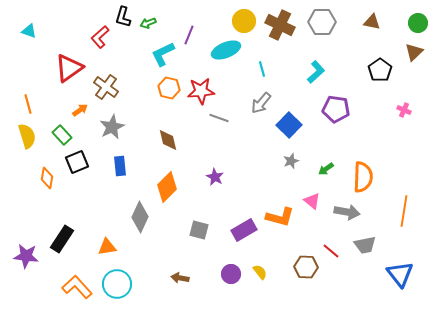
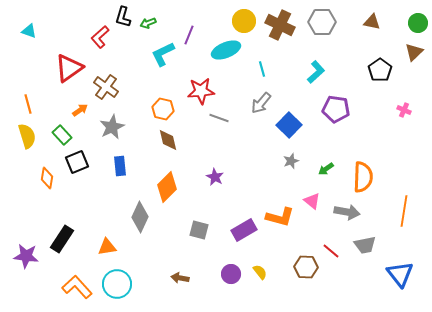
orange hexagon at (169, 88): moved 6 px left, 21 px down
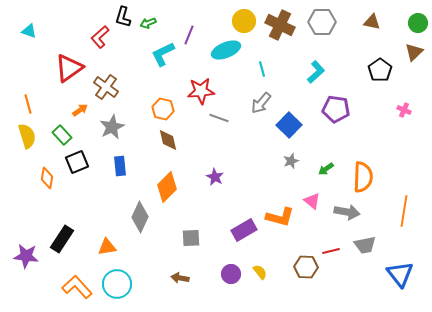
gray square at (199, 230): moved 8 px left, 8 px down; rotated 18 degrees counterclockwise
red line at (331, 251): rotated 54 degrees counterclockwise
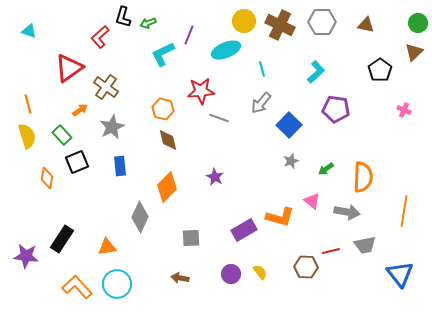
brown triangle at (372, 22): moved 6 px left, 3 px down
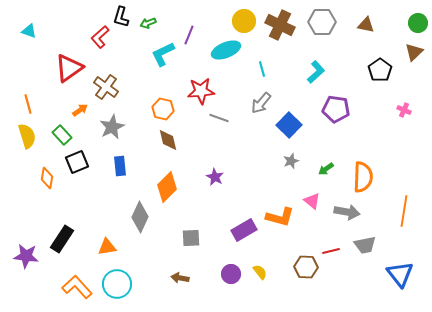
black L-shape at (123, 17): moved 2 px left
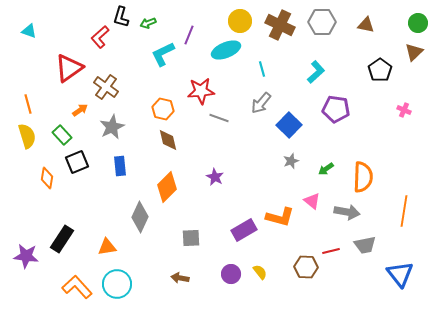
yellow circle at (244, 21): moved 4 px left
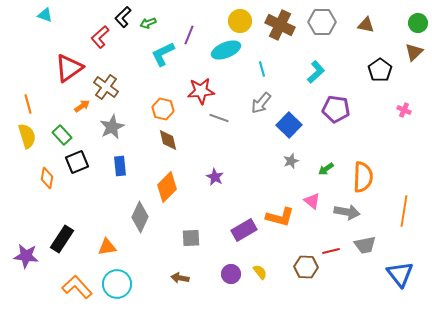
black L-shape at (121, 17): moved 2 px right; rotated 30 degrees clockwise
cyan triangle at (29, 31): moved 16 px right, 16 px up
orange arrow at (80, 110): moved 2 px right, 4 px up
